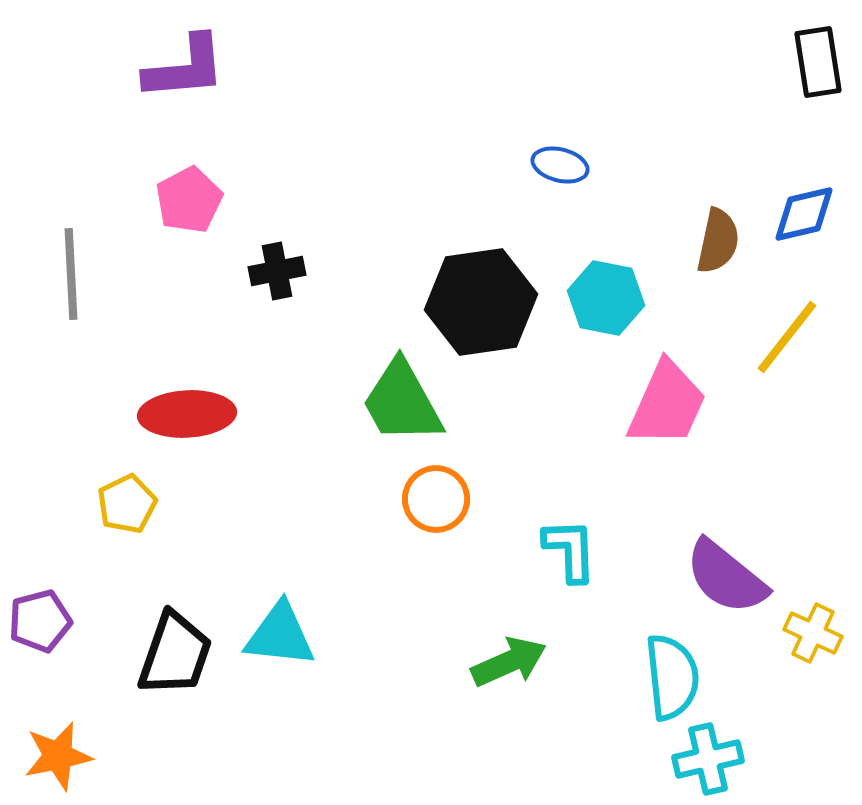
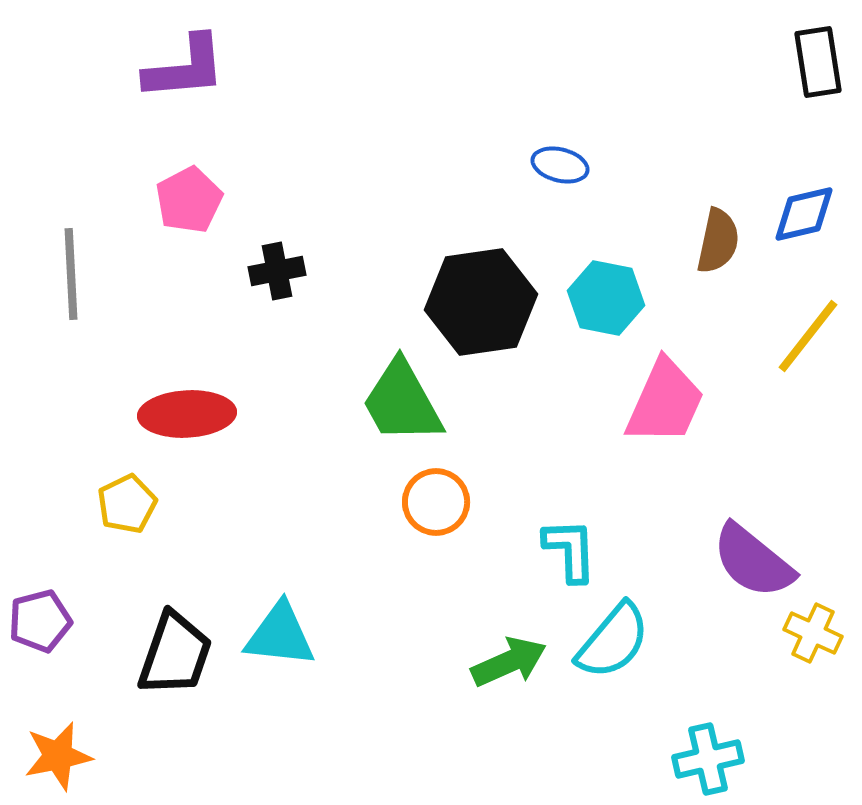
yellow line: moved 21 px right, 1 px up
pink trapezoid: moved 2 px left, 2 px up
orange circle: moved 3 px down
purple semicircle: moved 27 px right, 16 px up
cyan semicircle: moved 59 px left, 36 px up; rotated 46 degrees clockwise
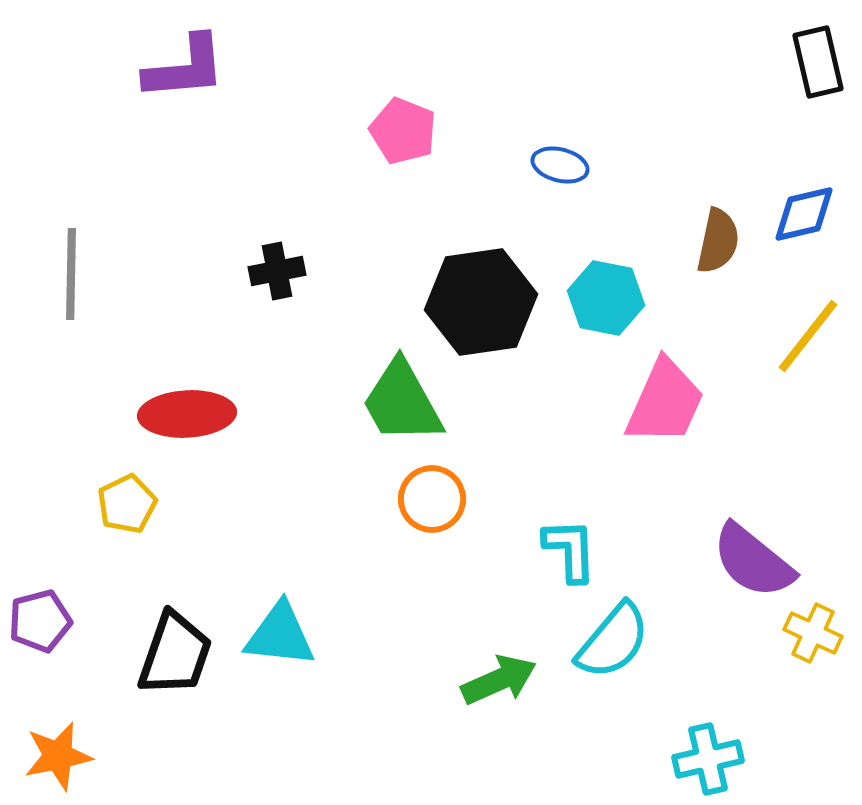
black rectangle: rotated 4 degrees counterclockwise
pink pentagon: moved 214 px right, 69 px up; rotated 22 degrees counterclockwise
gray line: rotated 4 degrees clockwise
orange circle: moved 4 px left, 3 px up
green arrow: moved 10 px left, 18 px down
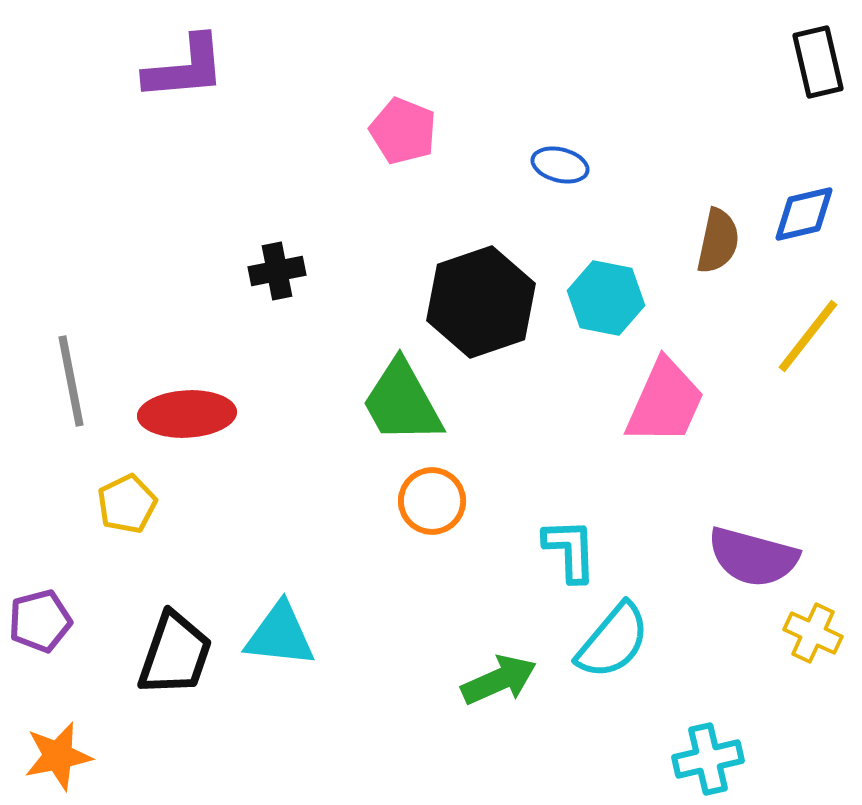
gray line: moved 107 px down; rotated 12 degrees counterclockwise
black hexagon: rotated 11 degrees counterclockwise
orange circle: moved 2 px down
purple semicircle: moved 4 px up; rotated 24 degrees counterclockwise
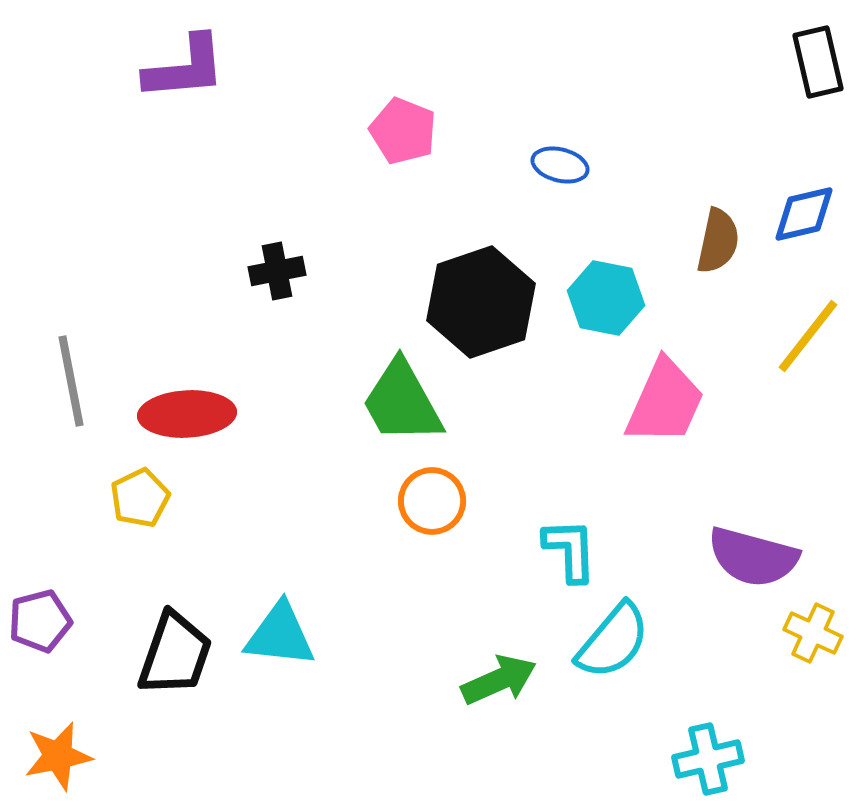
yellow pentagon: moved 13 px right, 6 px up
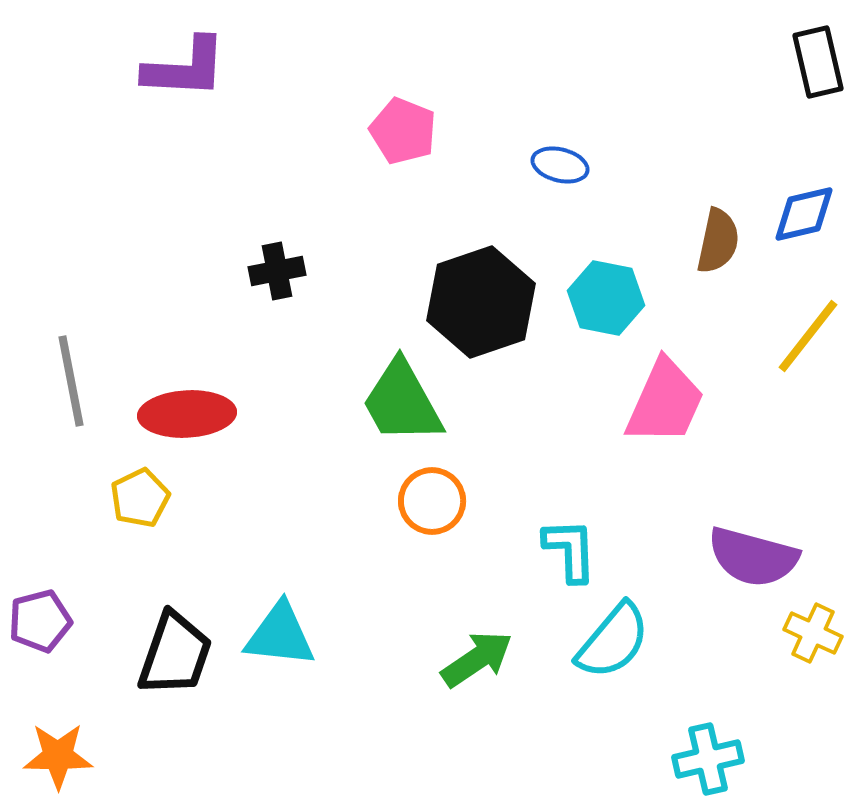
purple L-shape: rotated 8 degrees clockwise
green arrow: moved 22 px left, 21 px up; rotated 10 degrees counterclockwise
orange star: rotated 12 degrees clockwise
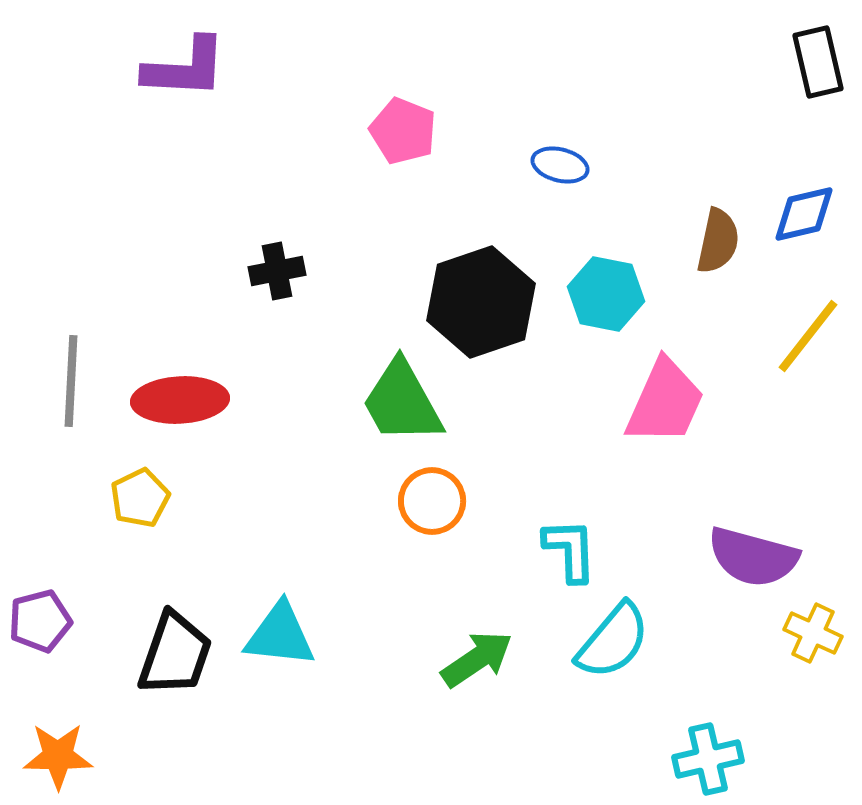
cyan hexagon: moved 4 px up
gray line: rotated 14 degrees clockwise
red ellipse: moved 7 px left, 14 px up
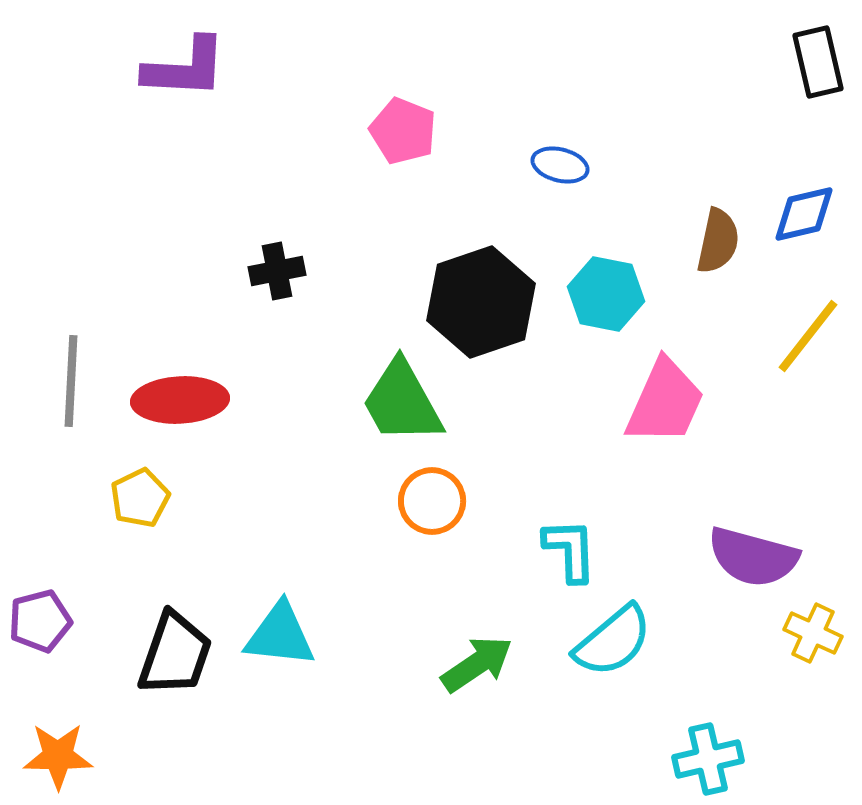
cyan semicircle: rotated 10 degrees clockwise
green arrow: moved 5 px down
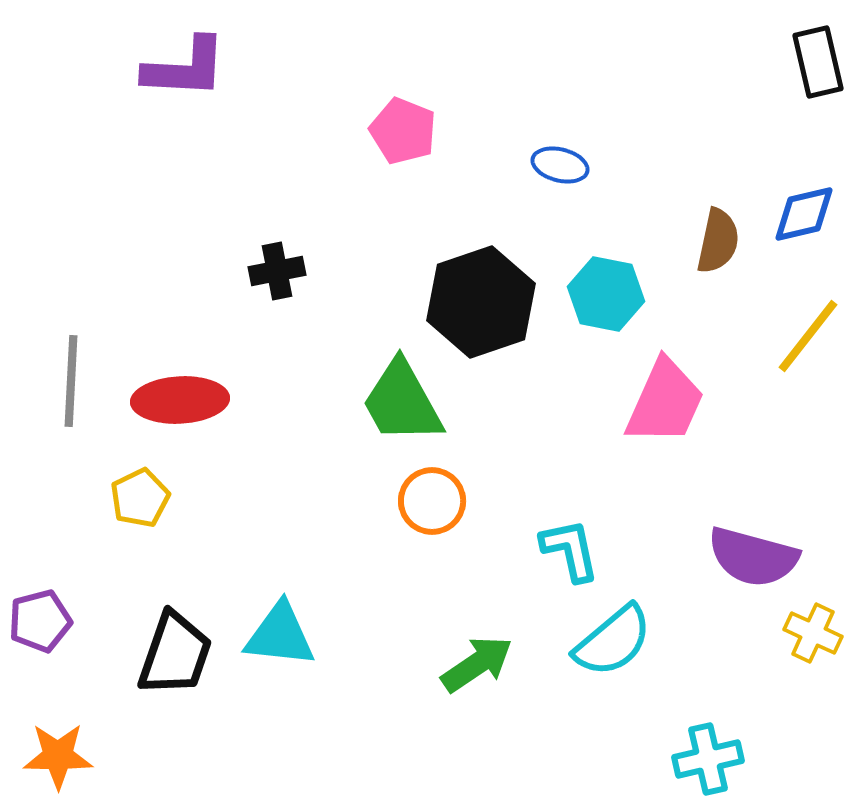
cyan L-shape: rotated 10 degrees counterclockwise
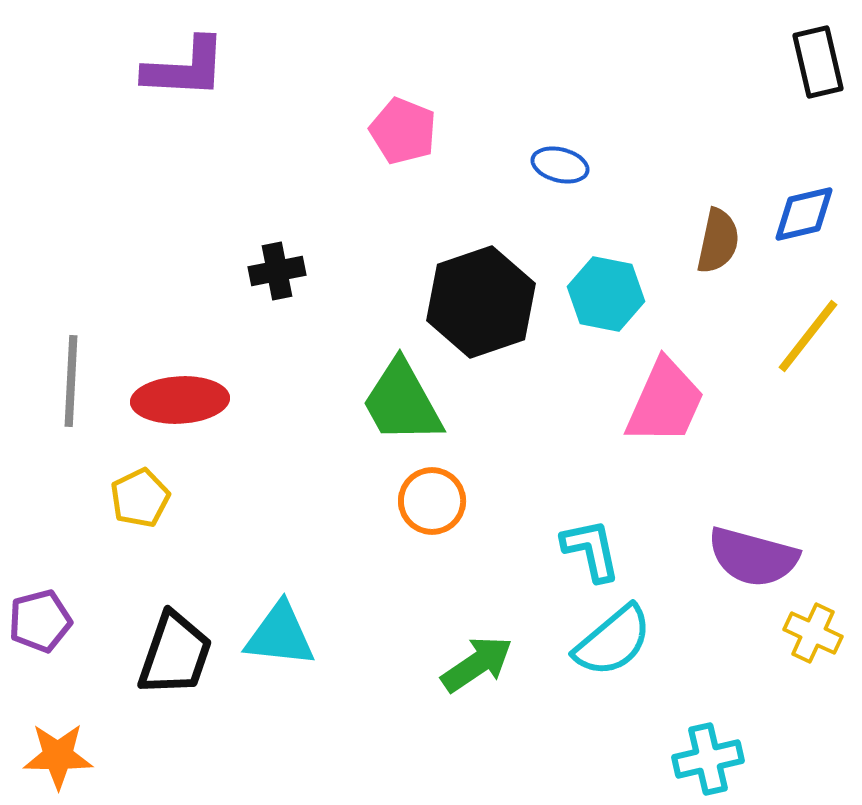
cyan L-shape: moved 21 px right
